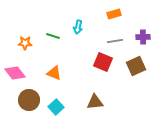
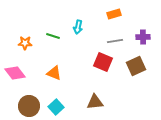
brown circle: moved 6 px down
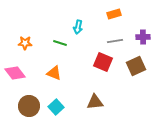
green line: moved 7 px right, 7 px down
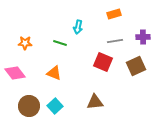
cyan square: moved 1 px left, 1 px up
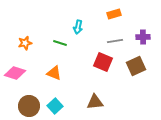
orange star: rotated 16 degrees counterclockwise
pink diamond: rotated 35 degrees counterclockwise
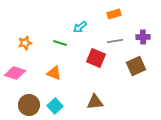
cyan arrow: moved 2 px right; rotated 40 degrees clockwise
red square: moved 7 px left, 4 px up
brown circle: moved 1 px up
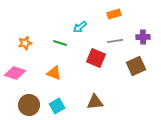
cyan square: moved 2 px right; rotated 14 degrees clockwise
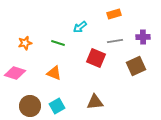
green line: moved 2 px left
brown circle: moved 1 px right, 1 px down
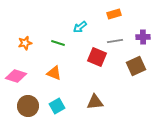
red square: moved 1 px right, 1 px up
pink diamond: moved 1 px right, 3 px down
brown circle: moved 2 px left
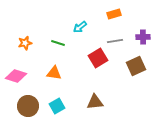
red square: moved 1 px right, 1 px down; rotated 36 degrees clockwise
orange triangle: rotated 14 degrees counterclockwise
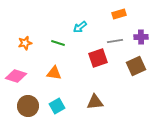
orange rectangle: moved 5 px right
purple cross: moved 2 px left
red square: rotated 12 degrees clockwise
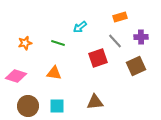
orange rectangle: moved 1 px right, 3 px down
gray line: rotated 56 degrees clockwise
cyan square: rotated 28 degrees clockwise
